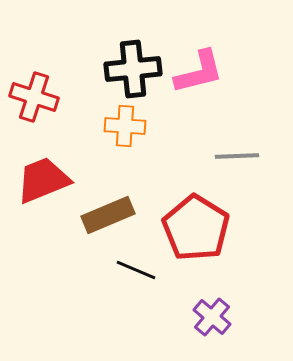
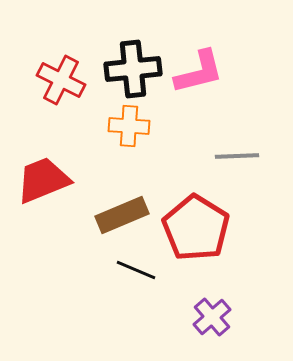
red cross: moved 27 px right, 17 px up; rotated 9 degrees clockwise
orange cross: moved 4 px right
brown rectangle: moved 14 px right
purple cross: rotated 9 degrees clockwise
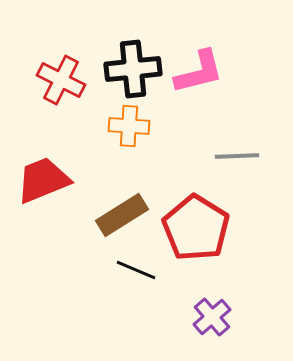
brown rectangle: rotated 9 degrees counterclockwise
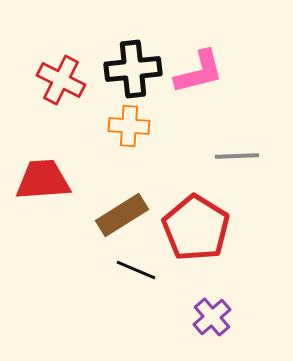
red trapezoid: rotated 18 degrees clockwise
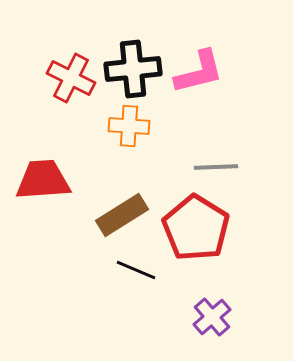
red cross: moved 10 px right, 2 px up
gray line: moved 21 px left, 11 px down
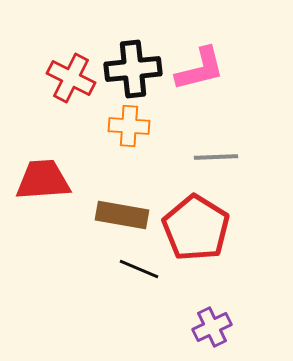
pink L-shape: moved 1 px right, 3 px up
gray line: moved 10 px up
brown rectangle: rotated 42 degrees clockwise
black line: moved 3 px right, 1 px up
purple cross: moved 10 px down; rotated 15 degrees clockwise
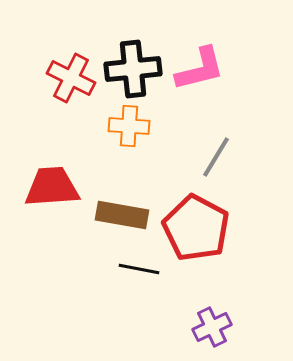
gray line: rotated 57 degrees counterclockwise
red trapezoid: moved 9 px right, 7 px down
red pentagon: rotated 4 degrees counterclockwise
black line: rotated 12 degrees counterclockwise
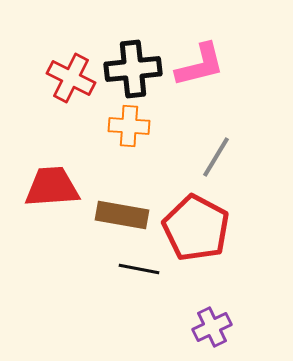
pink L-shape: moved 4 px up
